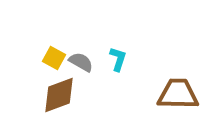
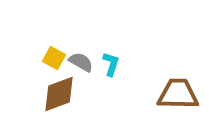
cyan L-shape: moved 7 px left, 5 px down
brown diamond: moved 1 px up
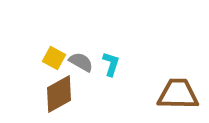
brown diamond: rotated 9 degrees counterclockwise
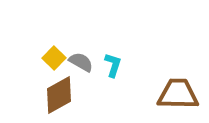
yellow square: rotated 15 degrees clockwise
cyan L-shape: moved 2 px right, 1 px down
brown diamond: moved 1 px down
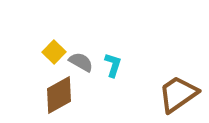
yellow square: moved 6 px up
brown trapezoid: rotated 36 degrees counterclockwise
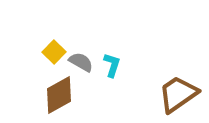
cyan L-shape: moved 1 px left
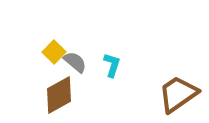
gray semicircle: moved 6 px left; rotated 10 degrees clockwise
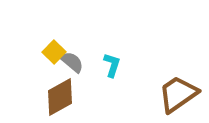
gray semicircle: moved 3 px left
brown diamond: moved 1 px right, 2 px down
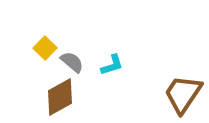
yellow square: moved 9 px left, 4 px up
cyan L-shape: rotated 55 degrees clockwise
brown trapezoid: moved 5 px right; rotated 21 degrees counterclockwise
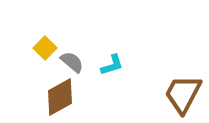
brown trapezoid: rotated 6 degrees counterclockwise
